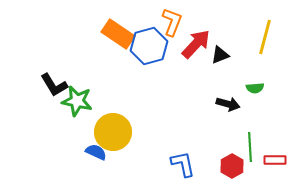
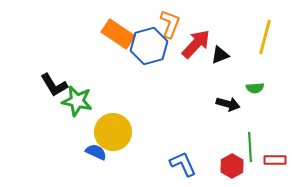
orange L-shape: moved 2 px left, 2 px down
blue L-shape: rotated 12 degrees counterclockwise
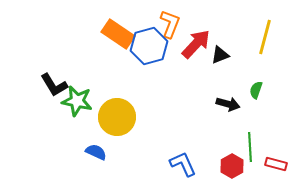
green semicircle: moved 1 px right, 2 px down; rotated 114 degrees clockwise
yellow circle: moved 4 px right, 15 px up
red rectangle: moved 1 px right, 4 px down; rotated 15 degrees clockwise
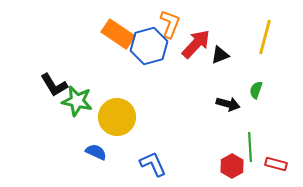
blue L-shape: moved 30 px left
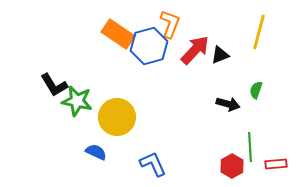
yellow line: moved 6 px left, 5 px up
red arrow: moved 1 px left, 6 px down
red rectangle: rotated 20 degrees counterclockwise
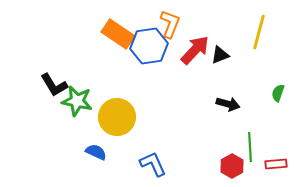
blue hexagon: rotated 6 degrees clockwise
green semicircle: moved 22 px right, 3 px down
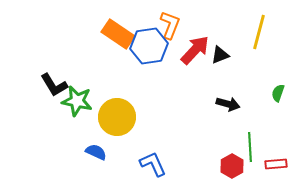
orange L-shape: moved 1 px down
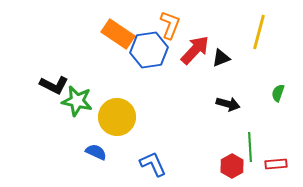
blue hexagon: moved 4 px down
black triangle: moved 1 px right, 3 px down
black L-shape: rotated 32 degrees counterclockwise
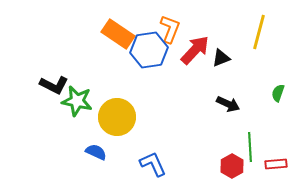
orange L-shape: moved 4 px down
black arrow: rotated 10 degrees clockwise
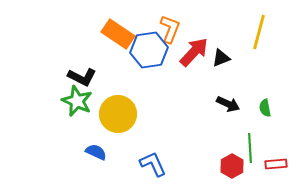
red arrow: moved 1 px left, 2 px down
black L-shape: moved 28 px right, 8 px up
green semicircle: moved 13 px left, 15 px down; rotated 30 degrees counterclockwise
green star: rotated 12 degrees clockwise
yellow circle: moved 1 px right, 3 px up
green line: moved 1 px down
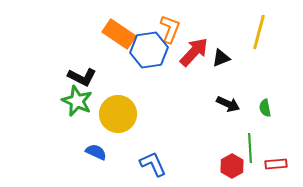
orange rectangle: moved 1 px right
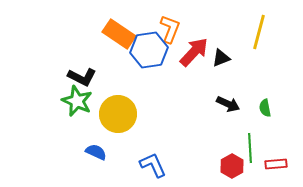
blue L-shape: moved 1 px down
